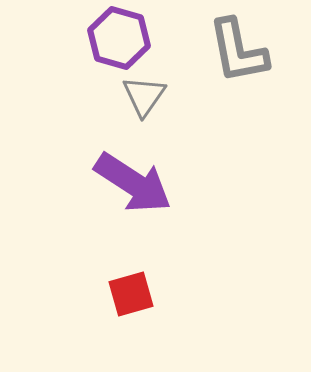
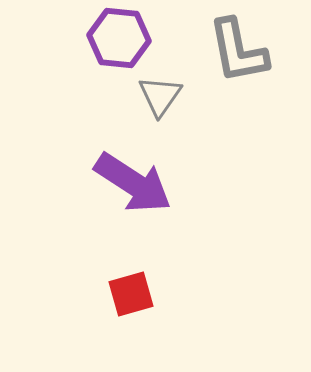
purple hexagon: rotated 10 degrees counterclockwise
gray triangle: moved 16 px right
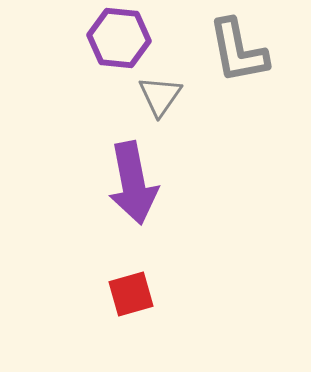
purple arrow: rotated 46 degrees clockwise
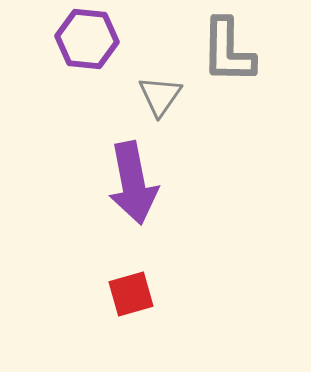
purple hexagon: moved 32 px left, 1 px down
gray L-shape: moved 10 px left; rotated 12 degrees clockwise
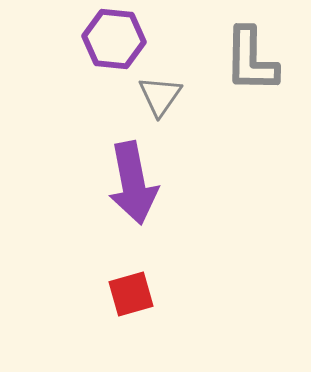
purple hexagon: moved 27 px right
gray L-shape: moved 23 px right, 9 px down
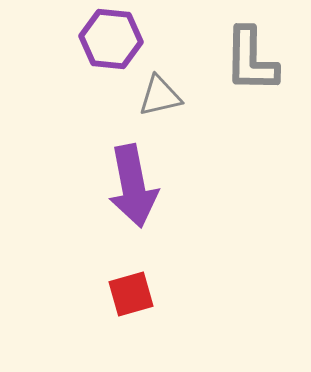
purple hexagon: moved 3 px left
gray triangle: rotated 42 degrees clockwise
purple arrow: moved 3 px down
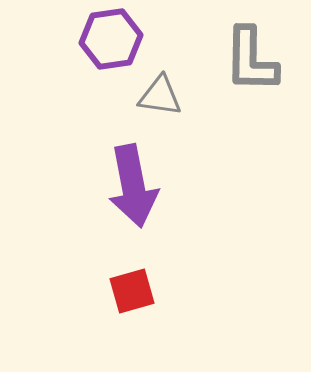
purple hexagon: rotated 14 degrees counterclockwise
gray triangle: rotated 21 degrees clockwise
red square: moved 1 px right, 3 px up
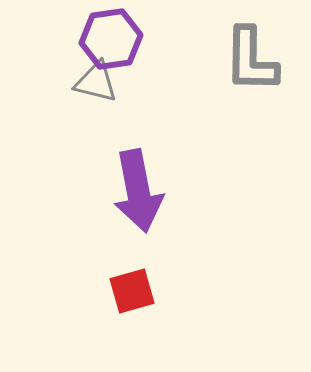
gray triangle: moved 64 px left, 14 px up; rotated 6 degrees clockwise
purple arrow: moved 5 px right, 5 px down
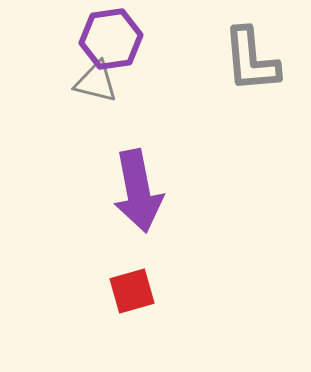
gray L-shape: rotated 6 degrees counterclockwise
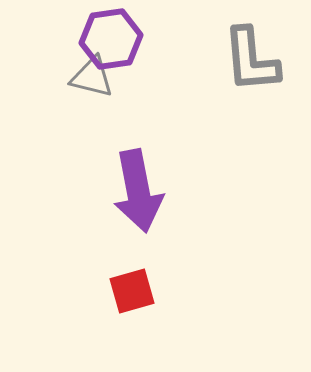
gray triangle: moved 4 px left, 5 px up
